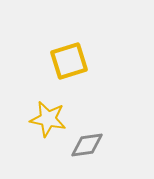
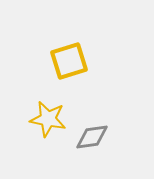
gray diamond: moved 5 px right, 8 px up
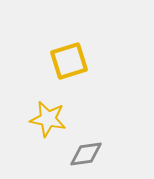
gray diamond: moved 6 px left, 17 px down
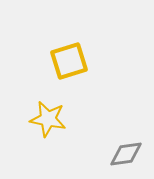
gray diamond: moved 40 px right
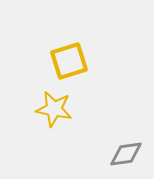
yellow star: moved 6 px right, 10 px up
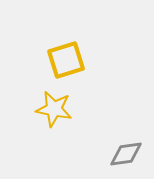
yellow square: moved 3 px left, 1 px up
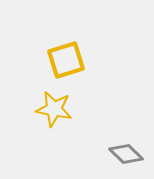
gray diamond: rotated 52 degrees clockwise
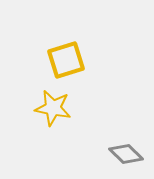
yellow star: moved 1 px left, 1 px up
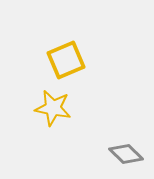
yellow square: rotated 6 degrees counterclockwise
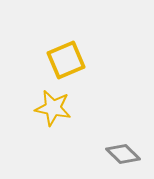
gray diamond: moved 3 px left
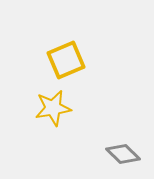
yellow star: rotated 21 degrees counterclockwise
